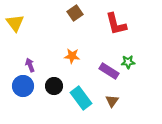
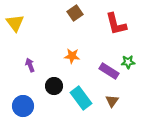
blue circle: moved 20 px down
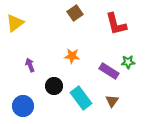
yellow triangle: rotated 30 degrees clockwise
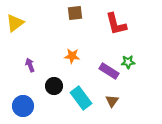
brown square: rotated 28 degrees clockwise
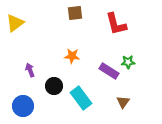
purple arrow: moved 5 px down
brown triangle: moved 11 px right, 1 px down
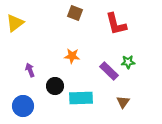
brown square: rotated 28 degrees clockwise
purple rectangle: rotated 12 degrees clockwise
black circle: moved 1 px right
cyan rectangle: rotated 55 degrees counterclockwise
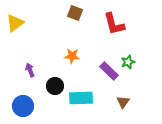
red L-shape: moved 2 px left
green star: rotated 16 degrees counterclockwise
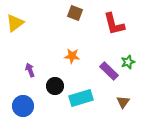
cyan rectangle: rotated 15 degrees counterclockwise
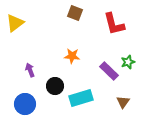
blue circle: moved 2 px right, 2 px up
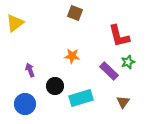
red L-shape: moved 5 px right, 12 px down
